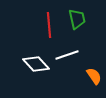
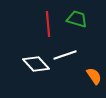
green trapezoid: rotated 60 degrees counterclockwise
red line: moved 1 px left, 1 px up
white line: moved 2 px left
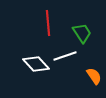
green trapezoid: moved 5 px right, 14 px down; rotated 40 degrees clockwise
red line: moved 1 px up
white line: moved 1 px down
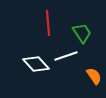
white line: moved 1 px right
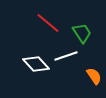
red line: rotated 45 degrees counterclockwise
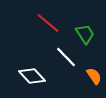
green trapezoid: moved 3 px right, 1 px down
white line: moved 1 px down; rotated 65 degrees clockwise
white diamond: moved 4 px left, 12 px down
